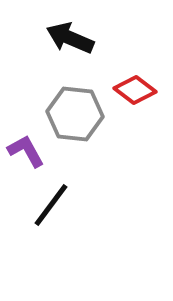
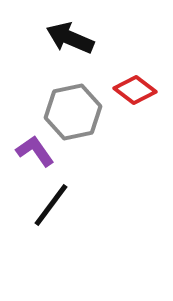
gray hexagon: moved 2 px left, 2 px up; rotated 18 degrees counterclockwise
purple L-shape: moved 9 px right; rotated 6 degrees counterclockwise
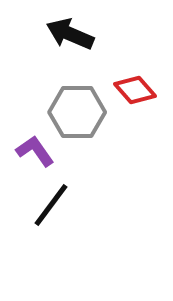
black arrow: moved 4 px up
red diamond: rotated 12 degrees clockwise
gray hexagon: moved 4 px right; rotated 12 degrees clockwise
